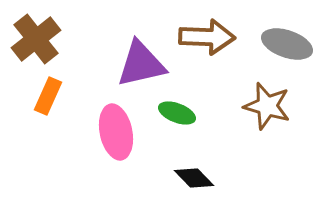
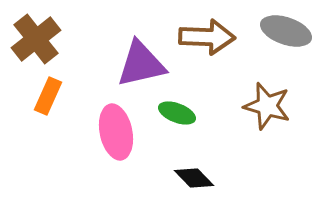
gray ellipse: moved 1 px left, 13 px up
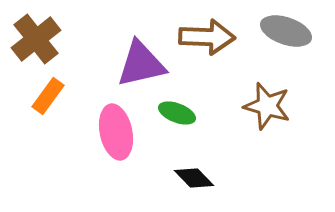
orange rectangle: rotated 12 degrees clockwise
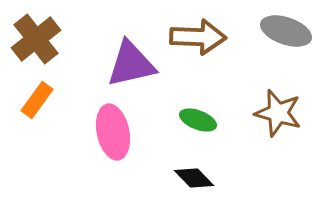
brown arrow: moved 9 px left
purple triangle: moved 10 px left
orange rectangle: moved 11 px left, 4 px down
brown star: moved 11 px right, 7 px down
green ellipse: moved 21 px right, 7 px down
pink ellipse: moved 3 px left
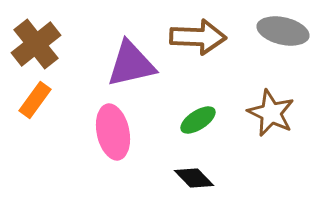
gray ellipse: moved 3 px left; rotated 6 degrees counterclockwise
brown cross: moved 5 px down
orange rectangle: moved 2 px left
brown star: moved 7 px left; rotated 9 degrees clockwise
green ellipse: rotated 54 degrees counterclockwise
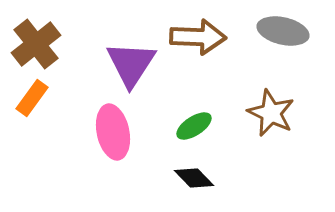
purple triangle: rotated 44 degrees counterclockwise
orange rectangle: moved 3 px left, 2 px up
green ellipse: moved 4 px left, 6 px down
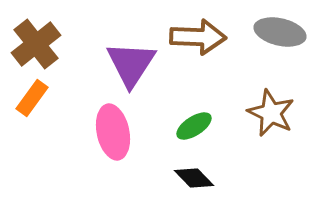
gray ellipse: moved 3 px left, 1 px down
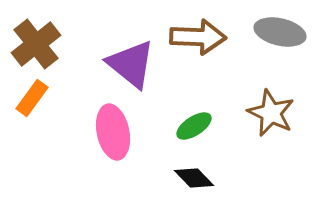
purple triangle: rotated 24 degrees counterclockwise
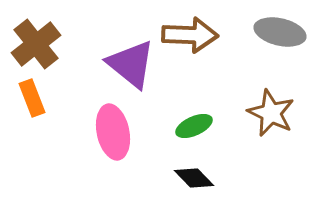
brown arrow: moved 8 px left, 2 px up
orange rectangle: rotated 57 degrees counterclockwise
green ellipse: rotated 9 degrees clockwise
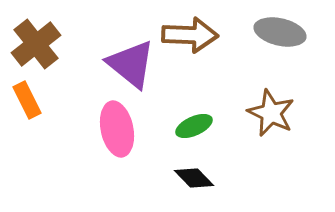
orange rectangle: moved 5 px left, 2 px down; rotated 6 degrees counterclockwise
pink ellipse: moved 4 px right, 3 px up
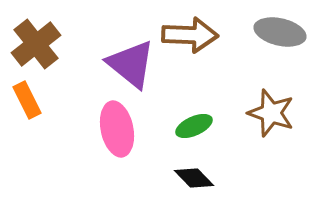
brown star: rotated 6 degrees counterclockwise
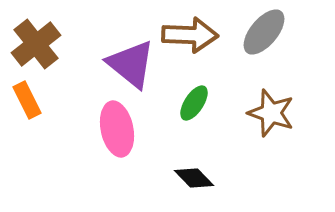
gray ellipse: moved 16 px left; rotated 63 degrees counterclockwise
green ellipse: moved 23 px up; rotated 33 degrees counterclockwise
